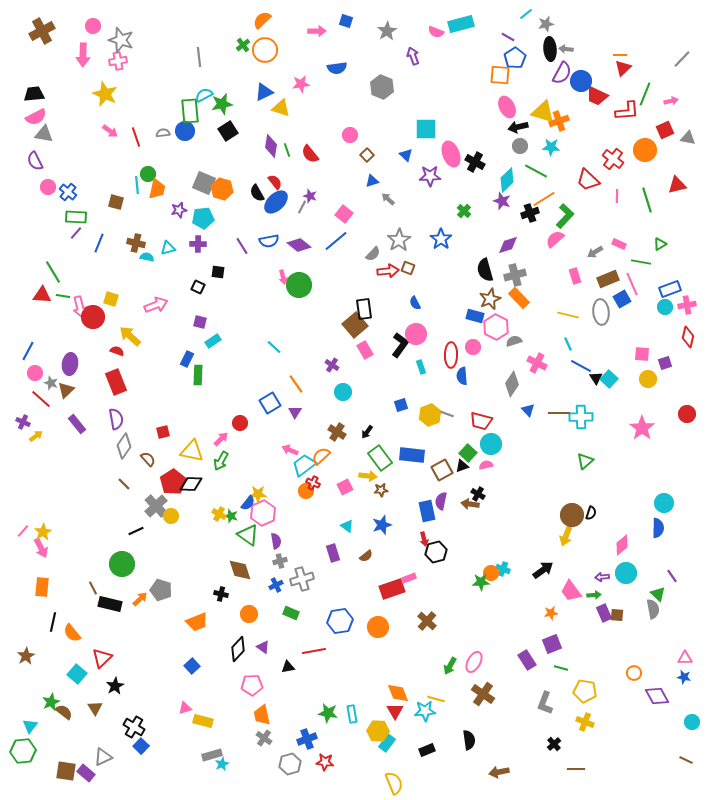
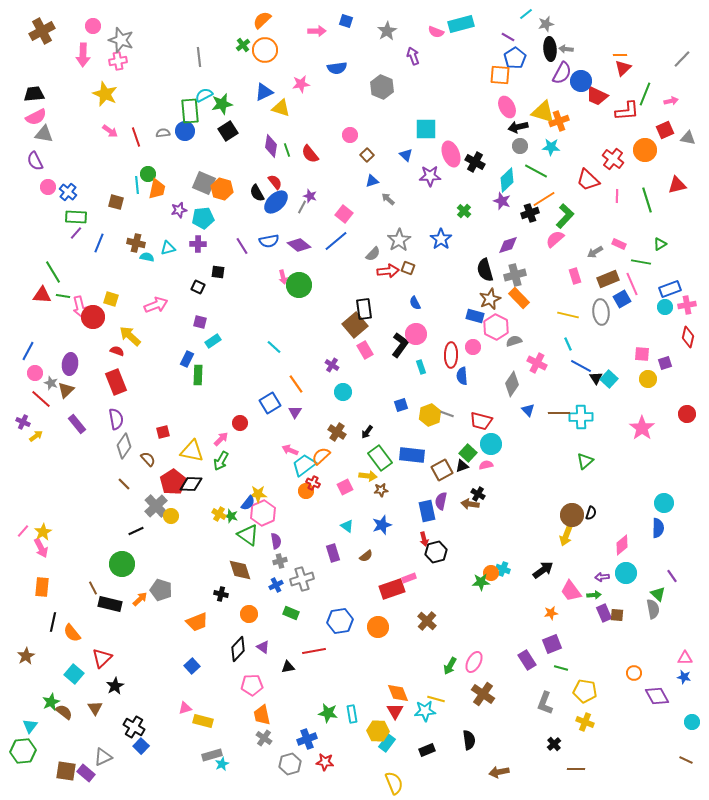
cyan square at (77, 674): moved 3 px left
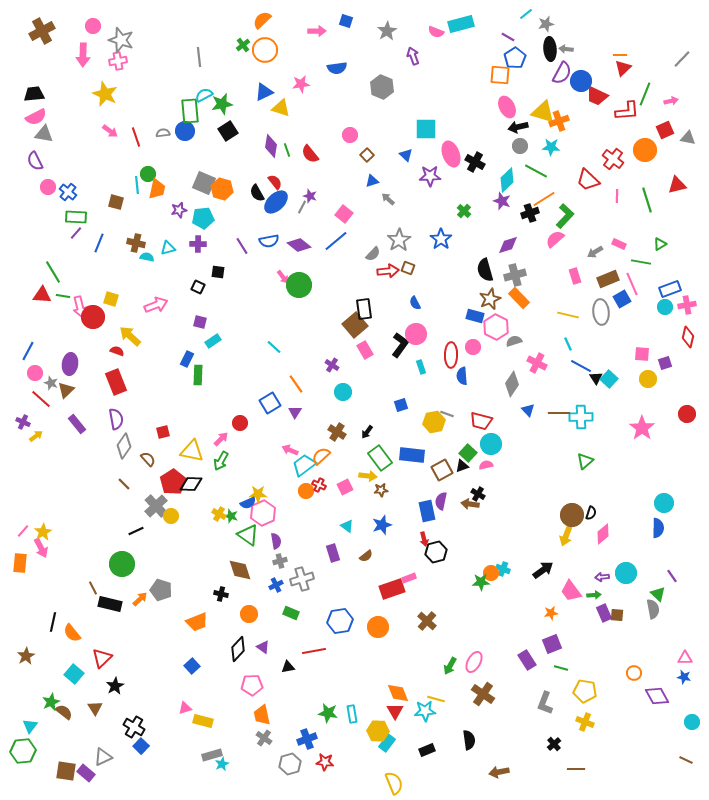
pink arrow at (283, 277): rotated 24 degrees counterclockwise
yellow hexagon at (430, 415): moved 4 px right, 7 px down; rotated 10 degrees clockwise
red cross at (313, 483): moved 6 px right, 2 px down
blue semicircle at (248, 503): rotated 28 degrees clockwise
pink diamond at (622, 545): moved 19 px left, 11 px up
orange rectangle at (42, 587): moved 22 px left, 24 px up
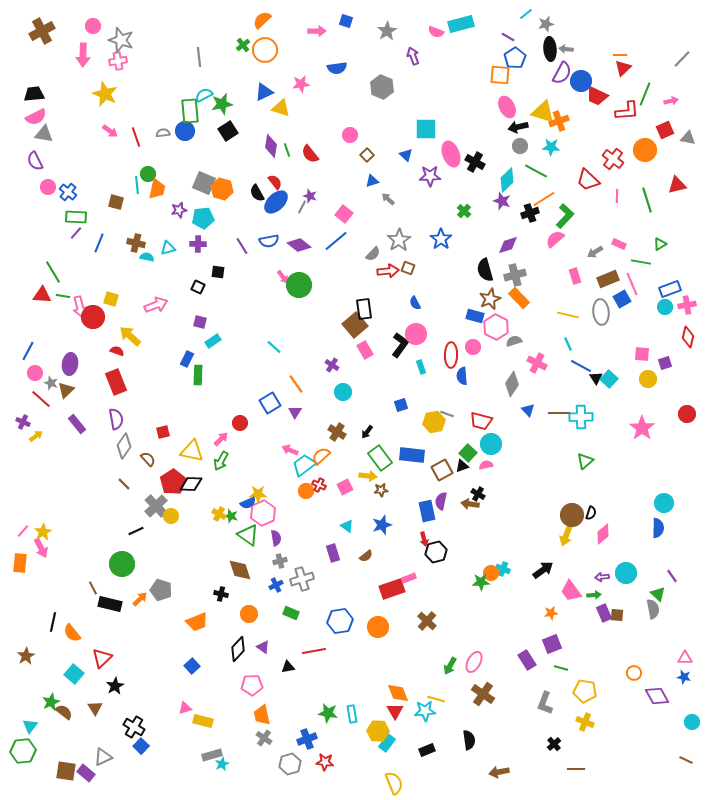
purple semicircle at (276, 541): moved 3 px up
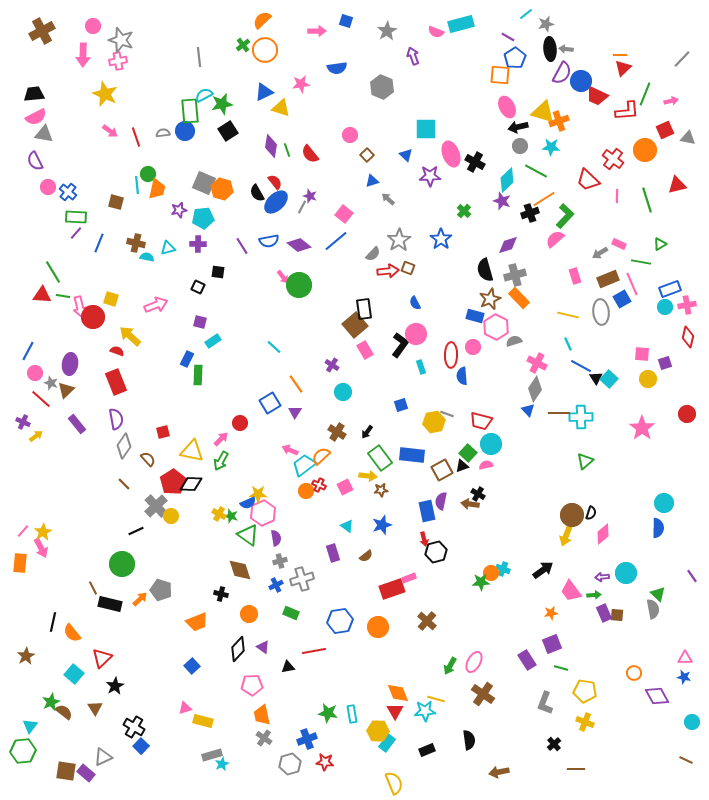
gray arrow at (595, 252): moved 5 px right, 1 px down
gray diamond at (512, 384): moved 23 px right, 5 px down
purple line at (672, 576): moved 20 px right
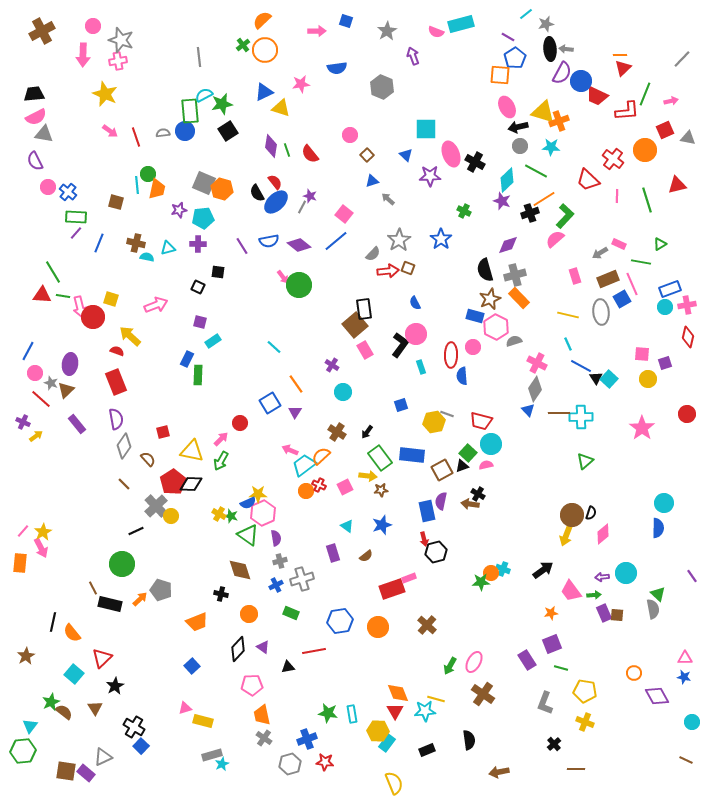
green cross at (464, 211): rotated 16 degrees counterclockwise
brown cross at (427, 621): moved 4 px down
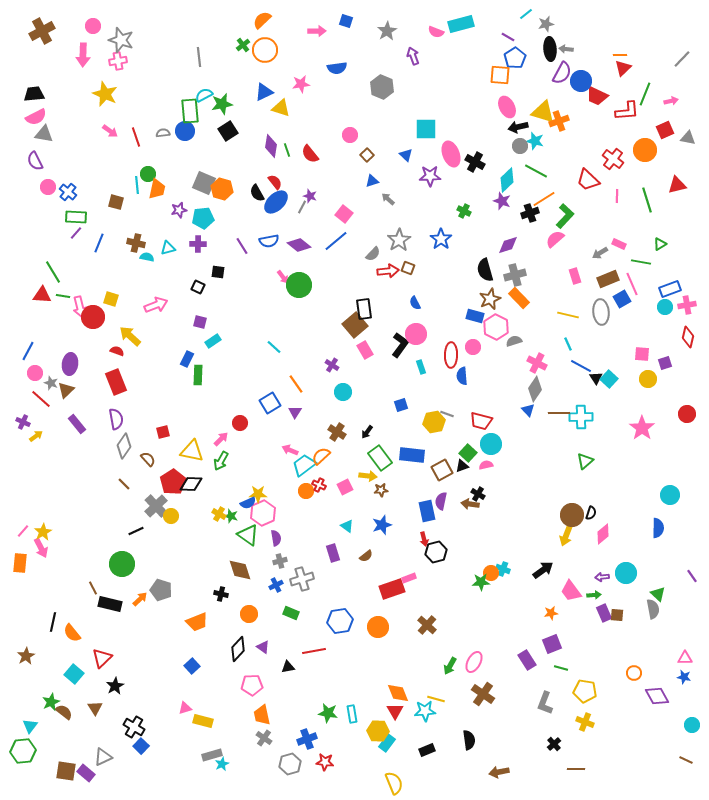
cyan star at (551, 147): moved 16 px left, 6 px up; rotated 12 degrees clockwise
cyan circle at (664, 503): moved 6 px right, 8 px up
cyan circle at (692, 722): moved 3 px down
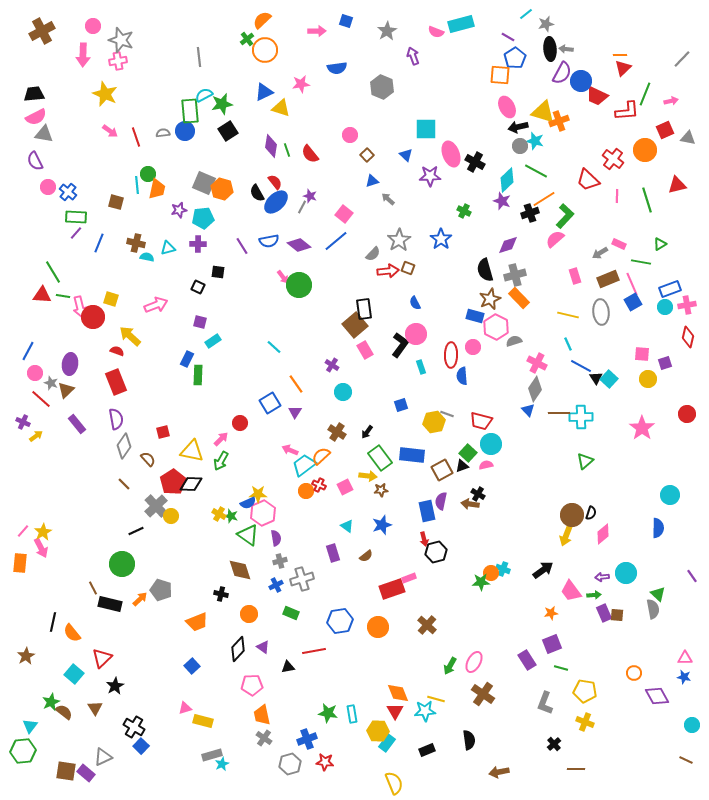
green cross at (243, 45): moved 4 px right, 6 px up
blue square at (622, 299): moved 11 px right, 3 px down
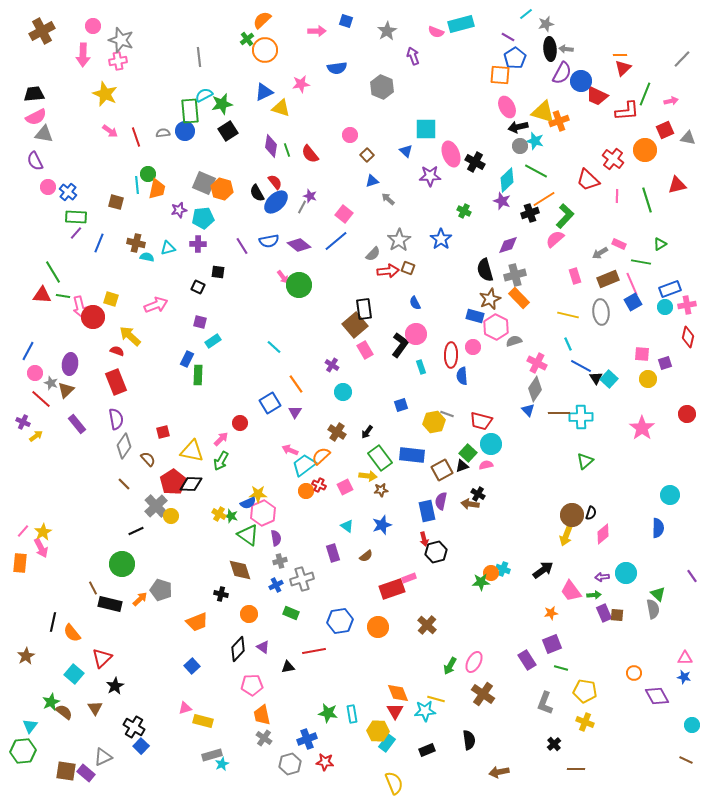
blue triangle at (406, 155): moved 4 px up
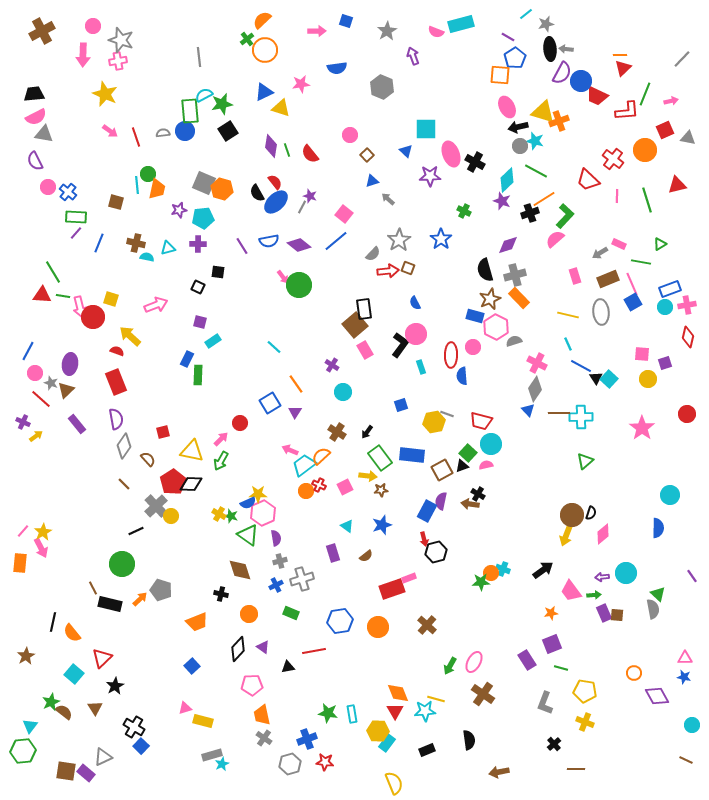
blue rectangle at (427, 511): rotated 40 degrees clockwise
